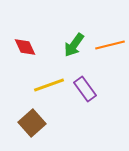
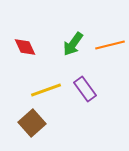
green arrow: moved 1 px left, 1 px up
yellow line: moved 3 px left, 5 px down
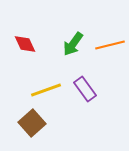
red diamond: moved 3 px up
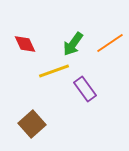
orange line: moved 2 px up; rotated 20 degrees counterclockwise
yellow line: moved 8 px right, 19 px up
brown square: moved 1 px down
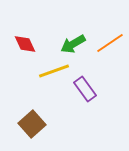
green arrow: rotated 25 degrees clockwise
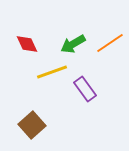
red diamond: moved 2 px right
yellow line: moved 2 px left, 1 px down
brown square: moved 1 px down
